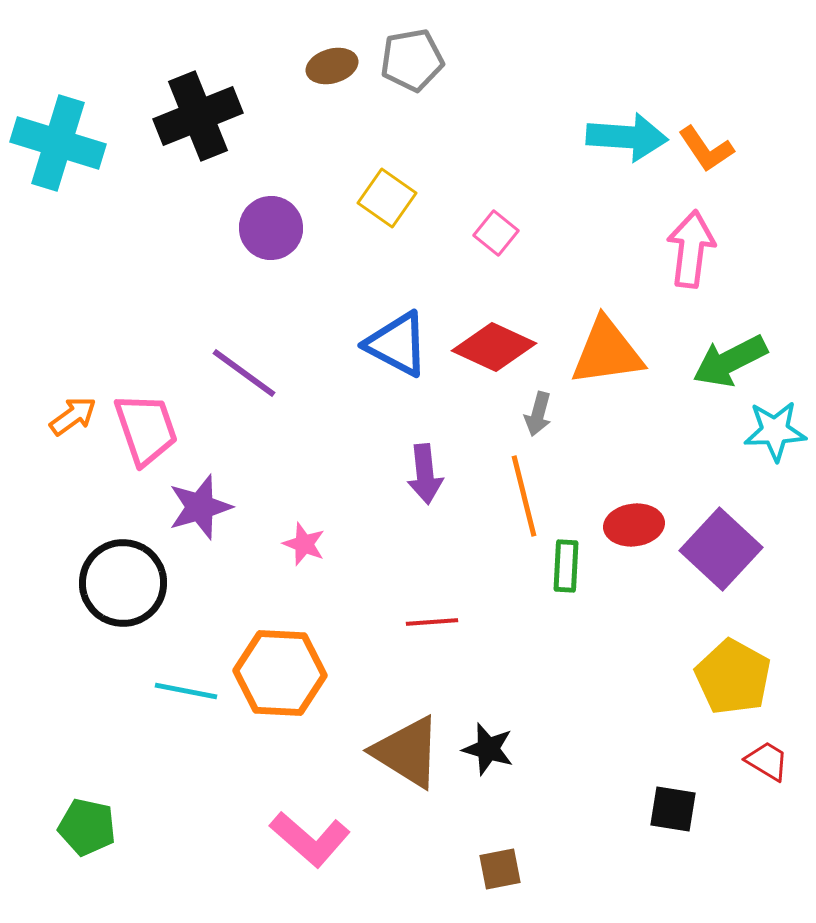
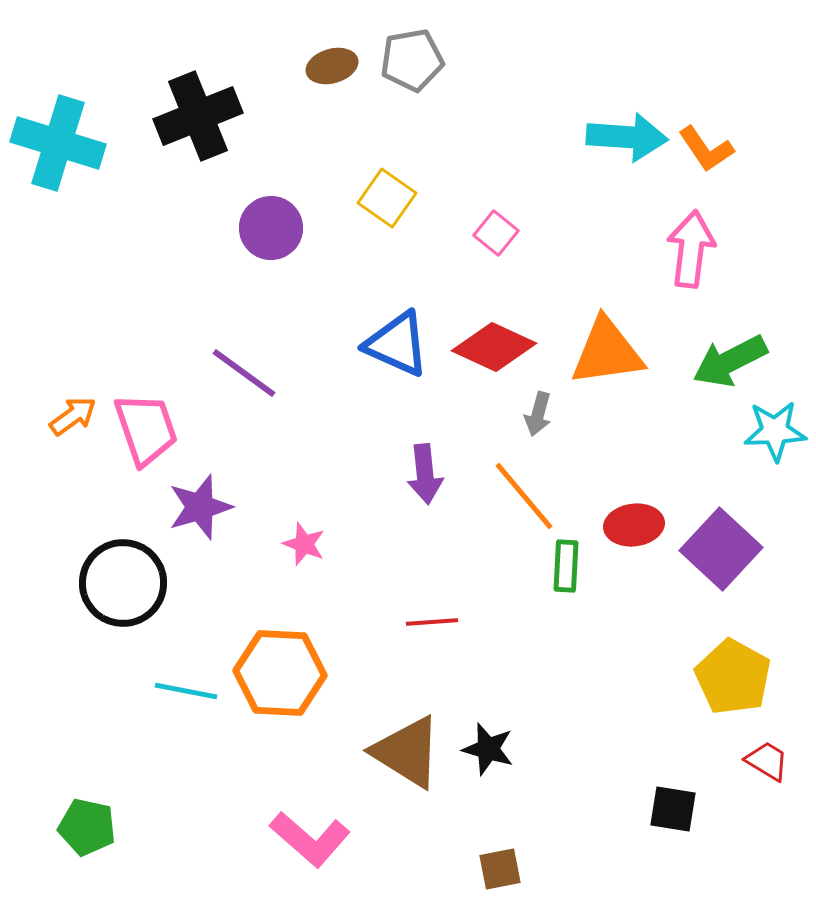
blue triangle: rotated 4 degrees counterclockwise
orange line: rotated 26 degrees counterclockwise
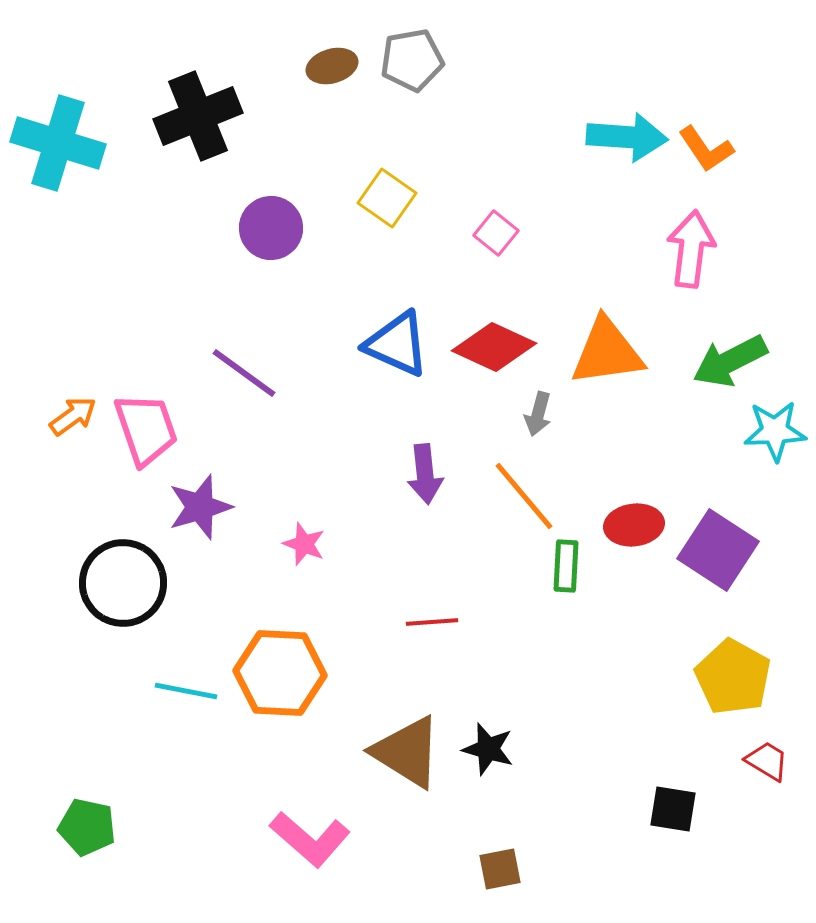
purple square: moved 3 px left, 1 px down; rotated 10 degrees counterclockwise
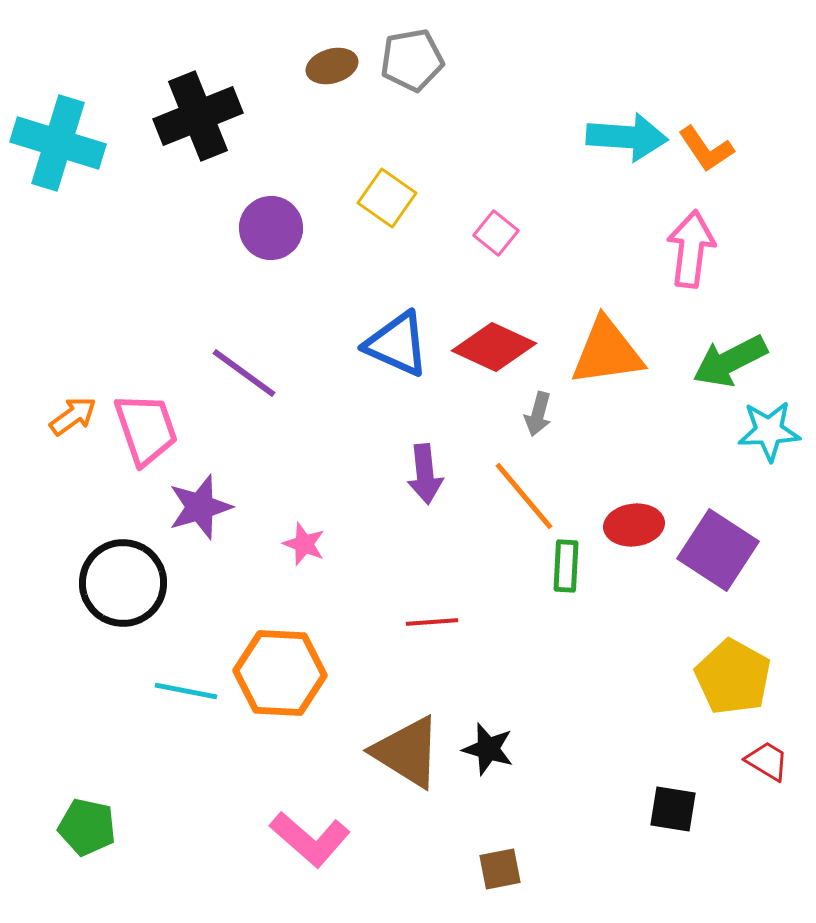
cyan star: moved 6 px left
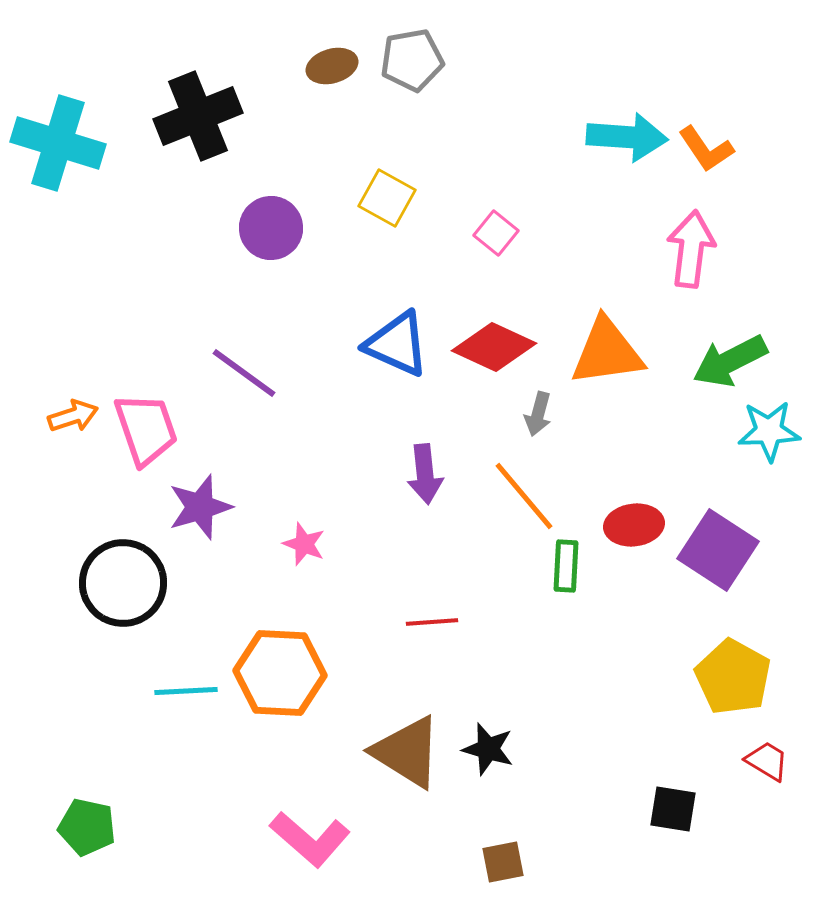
yellow square: rotated 6 degrees counterclockwise
orange arrow: rotated 18 degrees clockwise
cyan line: rotated 14 degrees counterclockwise
brown square: moved 3 px right, 7 px up
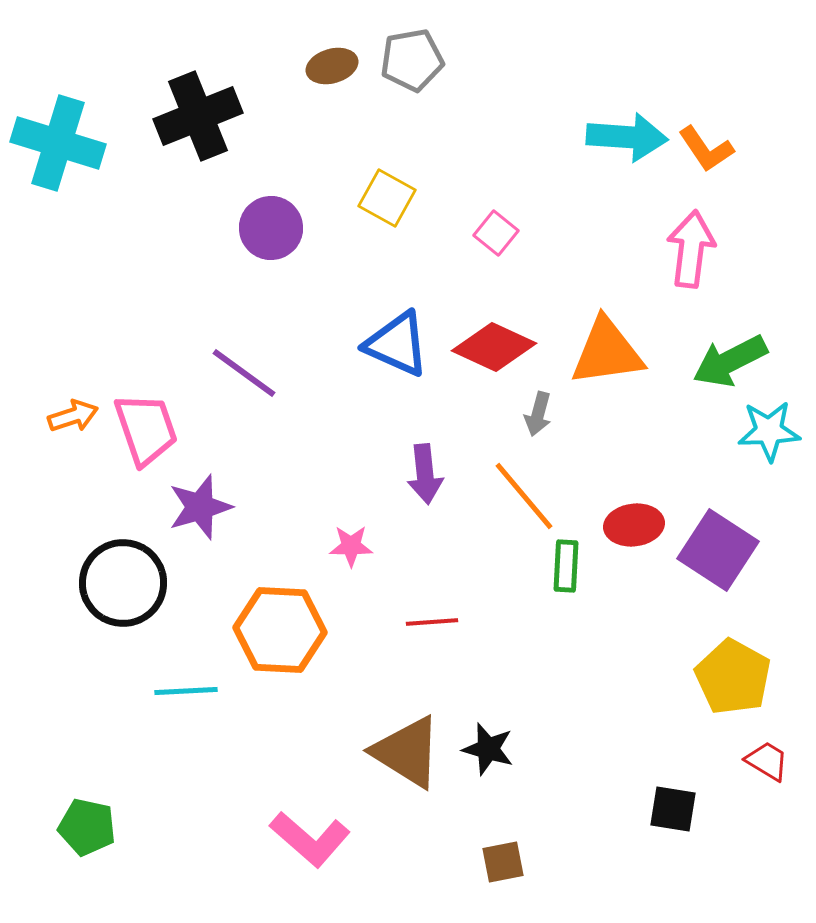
pink star: moved 47 px right, 2 px down; rotated 21 degrees counterclockwise
orange hexagon: moved 43 px up
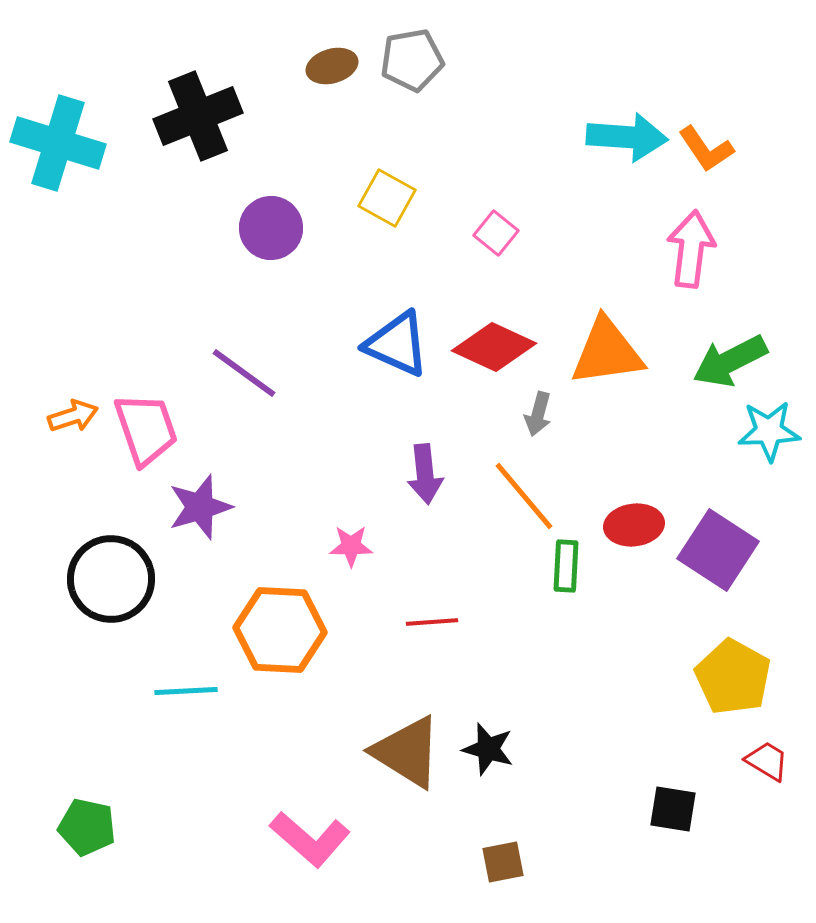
black circle: moved 12 px left, 4 px up
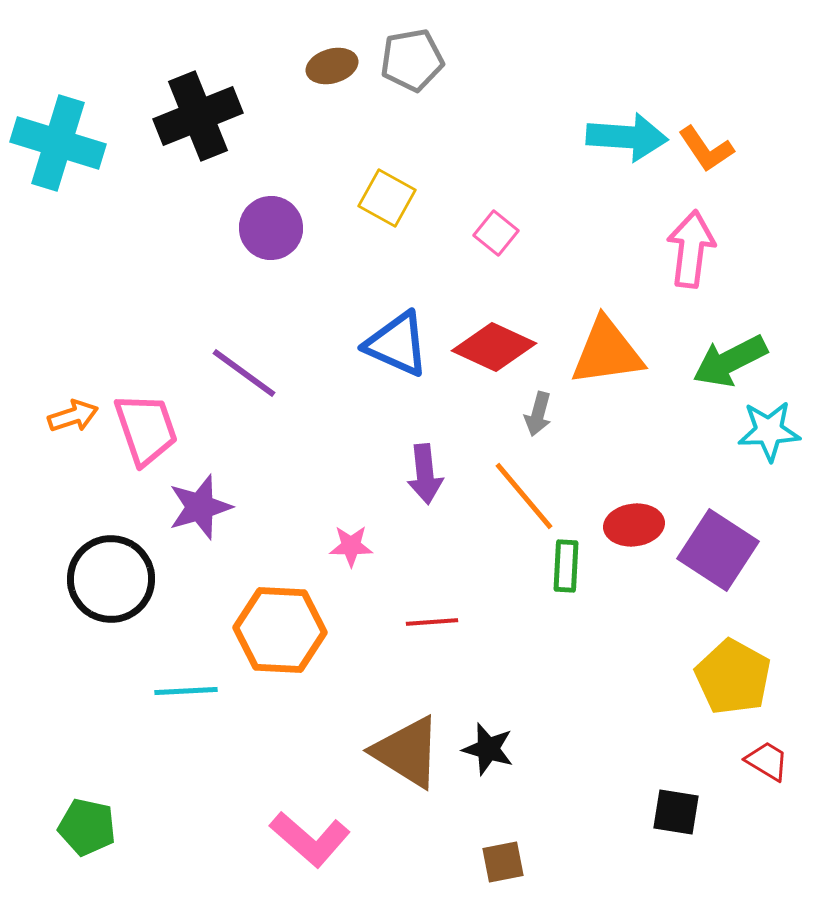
black square: moved 3 px right, 3 px down
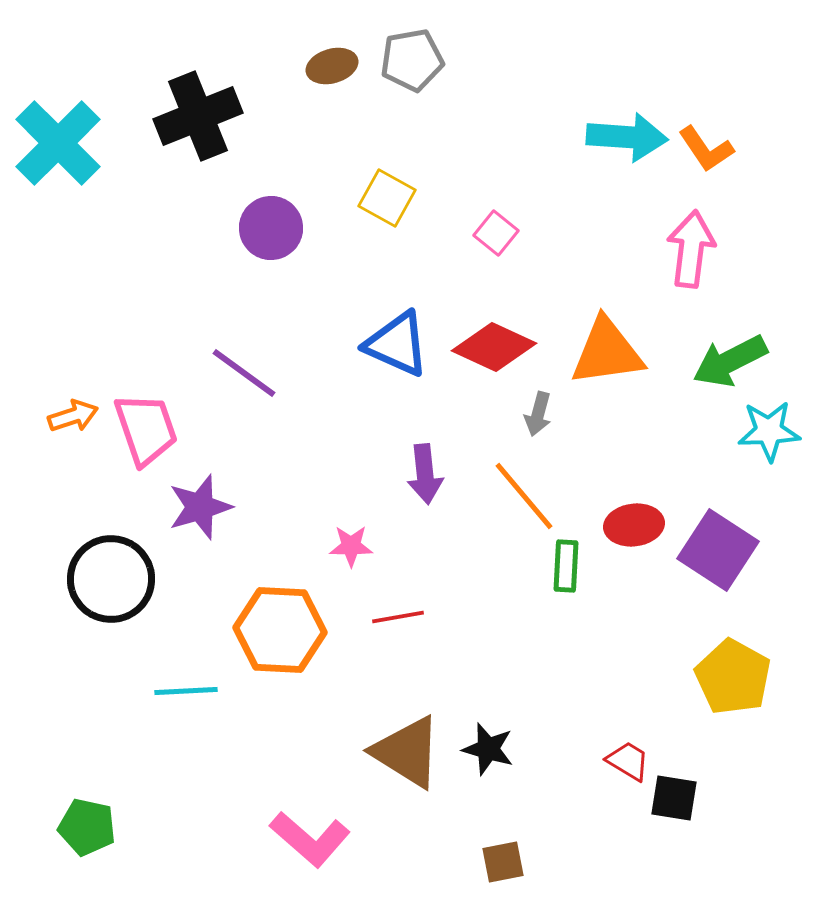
cyan cross: rotated 28 degrees clockwise
red line: moved 34 px left, 5 px up; rotated 6 degrees counterclockwise
red trapezoid: moved 139 px left
black square: moved 2 px left, 14 px up
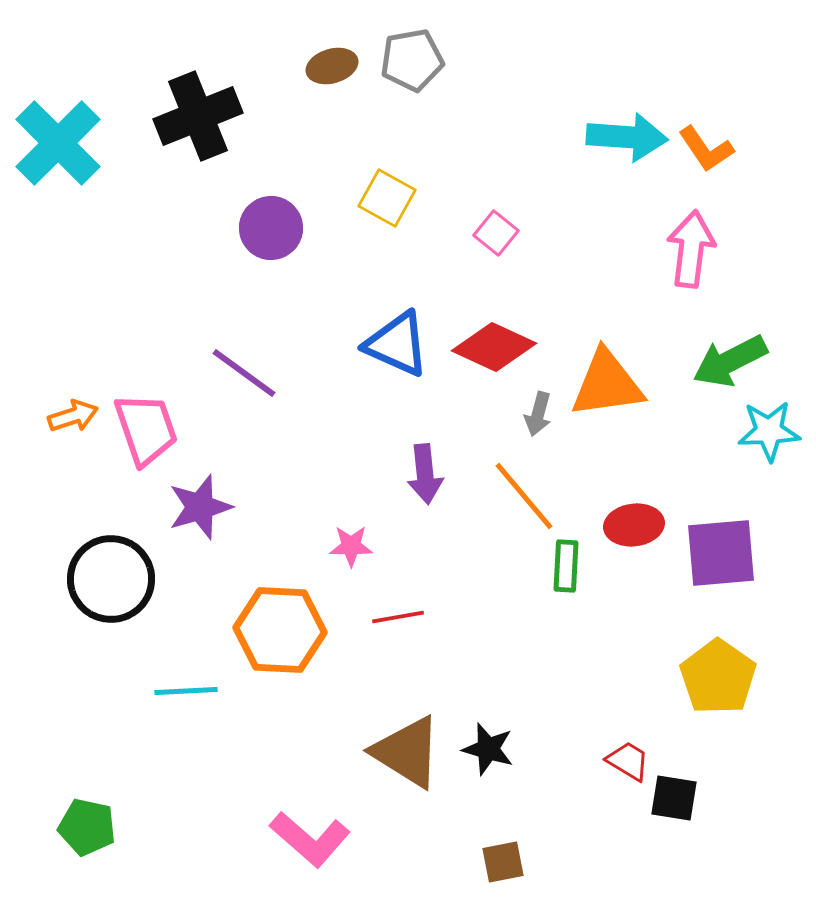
orange triangle: moved 32 px down
purple square: moved 3 px right, 3 px down; rotated 38 degrees counterclockwise
yellow pentagon: moved 15 px left; rotated 6 degrees clockwise
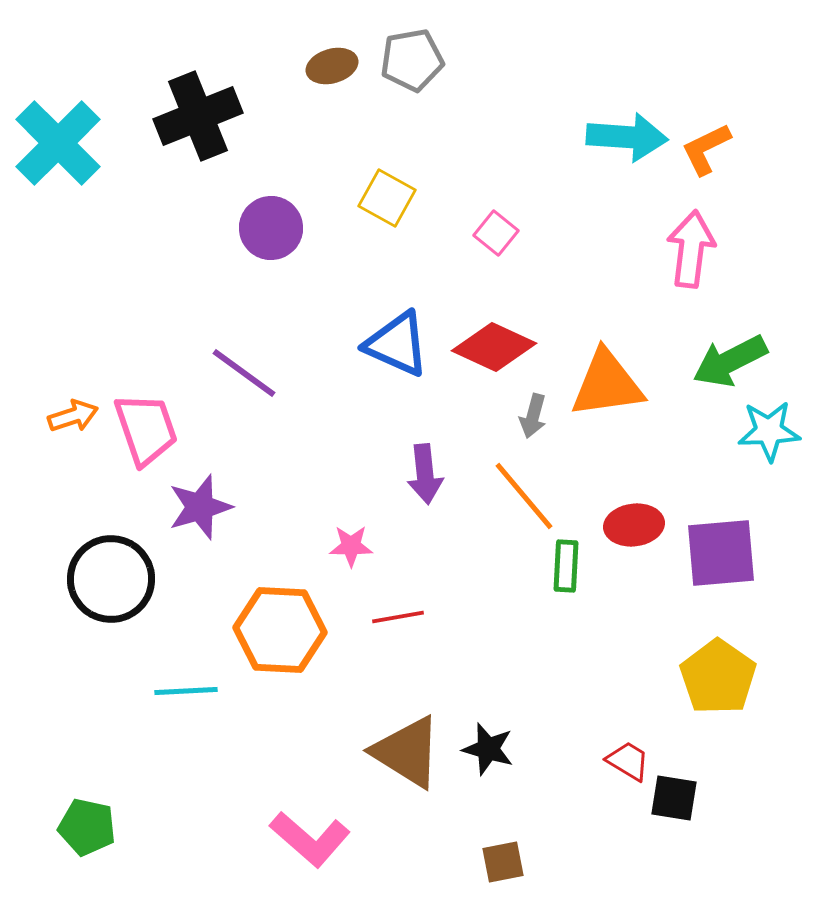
orange L-shape: rotated 98 degrees clockwise
gray arrow: moved 5 px left, 2 px down
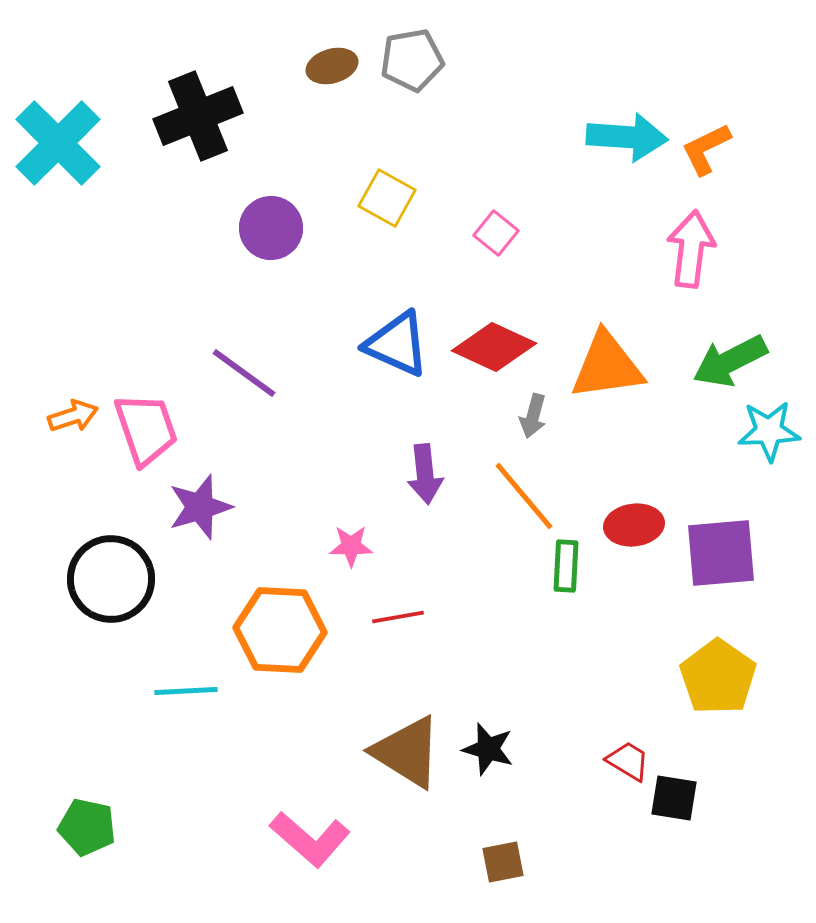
orange triangle: moved 18 px up
